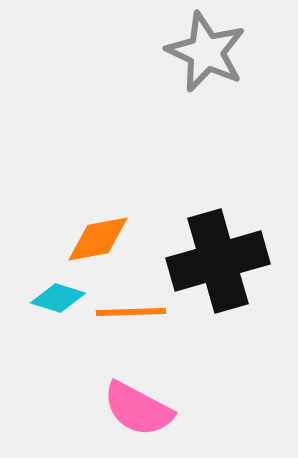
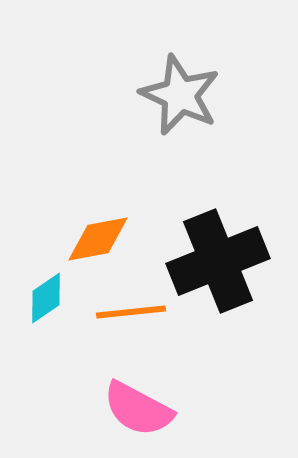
gray star: moved 26 px left, 43 px down
black cross: rotated 6 degrees counterclockwise
cyan diamond: moved 12 px left; rotated 52 degrees counterclockwise
orange line: rotated 4 degrees counterclockwise
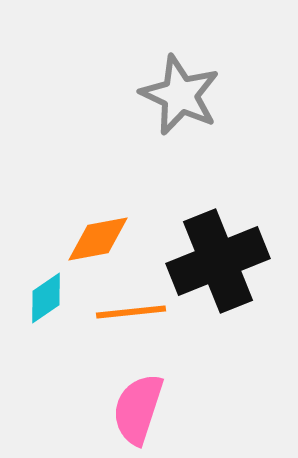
pink semicircle: rotated 80 degrees clockwise
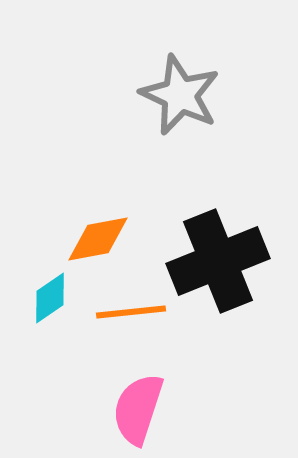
cyan diamond: moved 4 px right
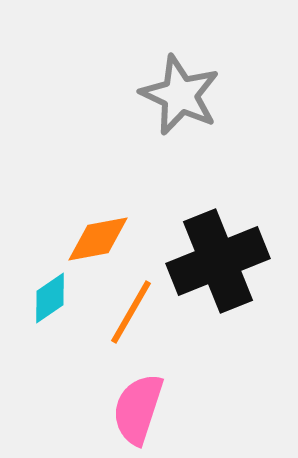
orange line: rotated 54 degrees counterclockwise
